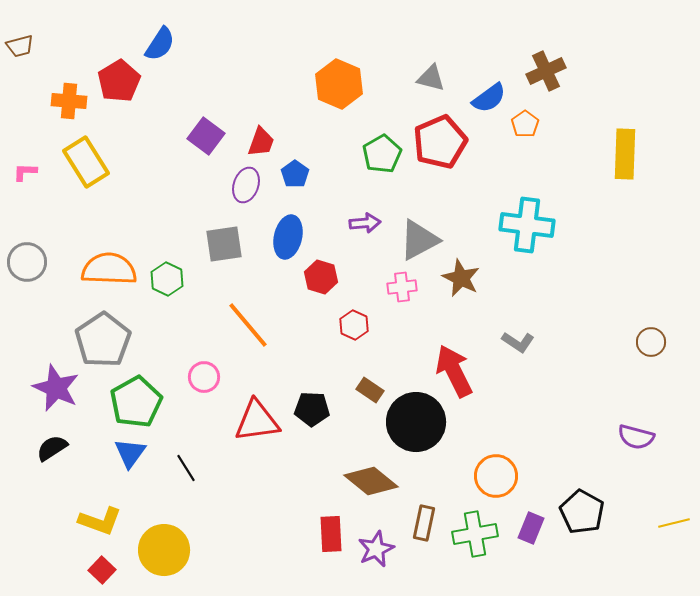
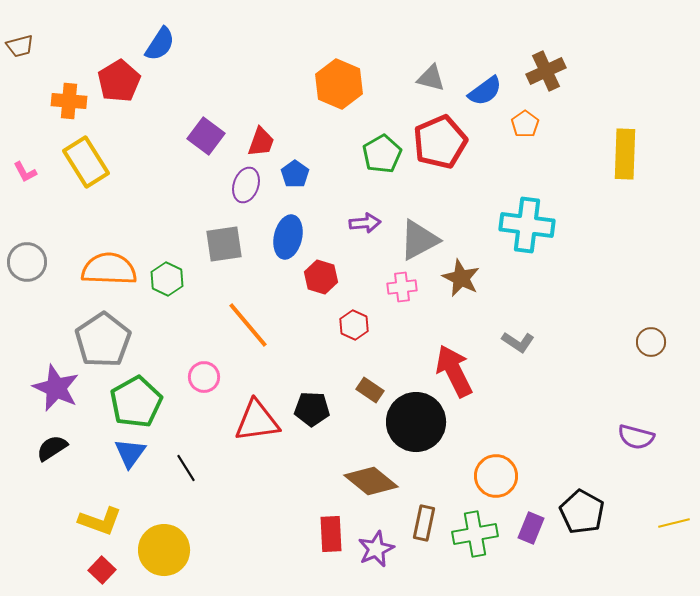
blue semicircle at (489, 98): moved 4 px left, 7 px up
pink L-shape at (25, 172): rotated 120 degrees counterclockwise
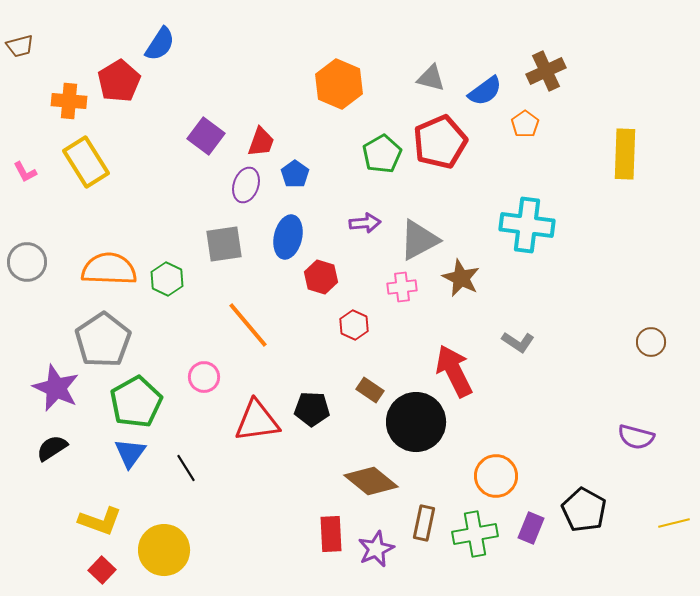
black pentagon at (582, 512): moved 2 px right, 2 px up
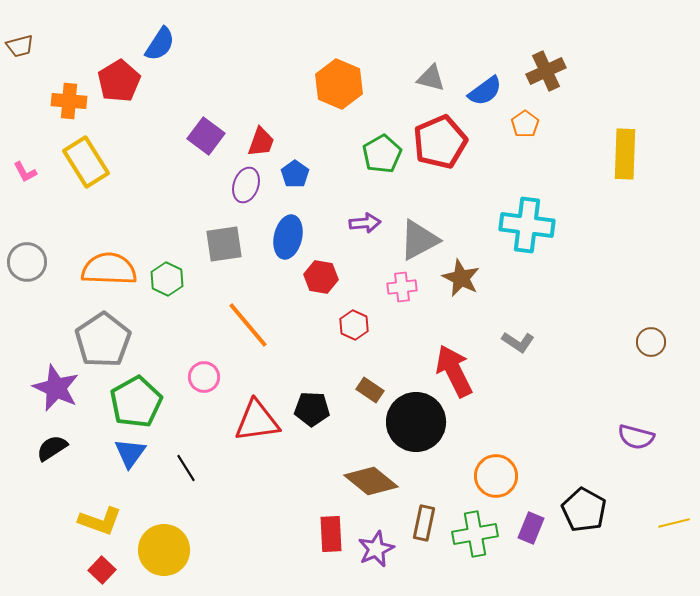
red hexagon at (321, 277): rotated 8 degrees counterclockwise
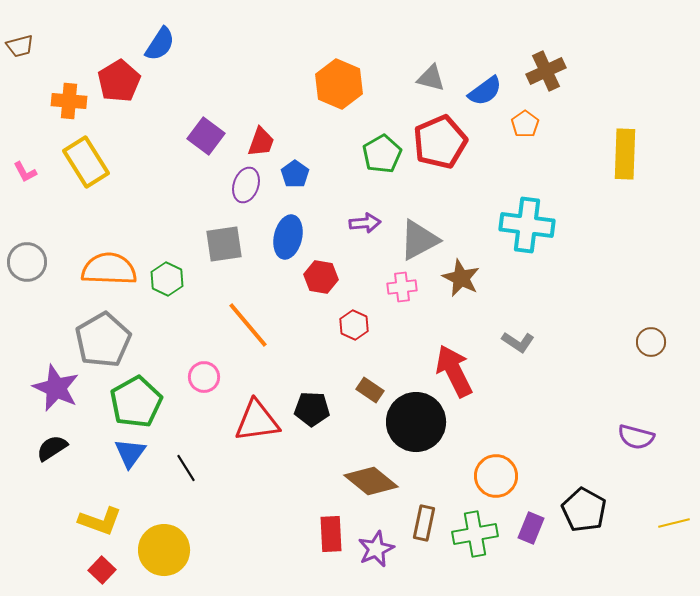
gray pentagon at (103, 340): rotated 4 degrees clockwise
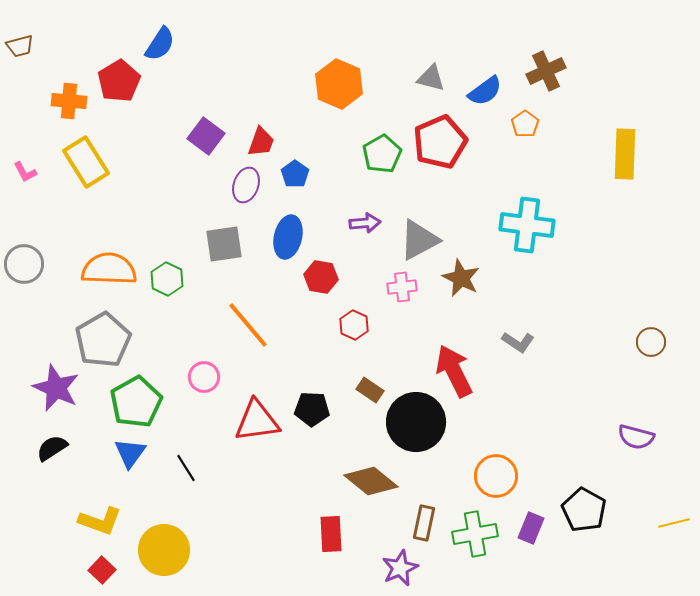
gray circle at (27, 262): moved 3 px left, 2 px down
purple star at (376, 549): moved 24 px right, 19 px down
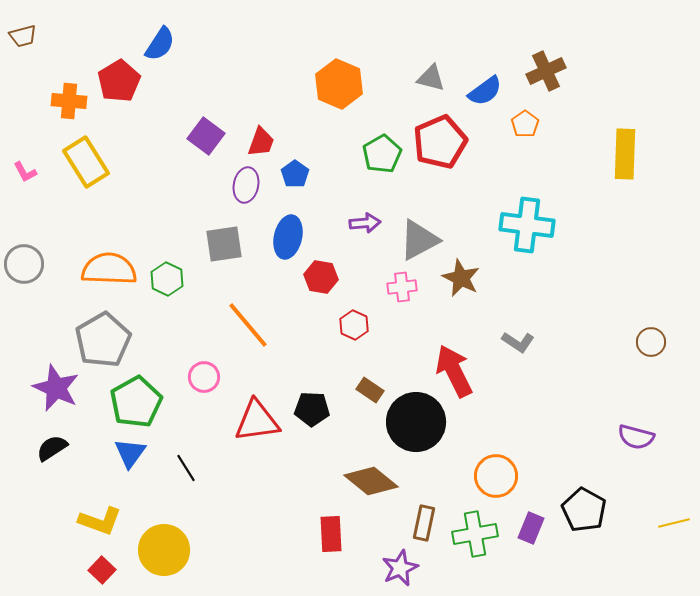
brown trapezoid at (20, 46): moved 3 px right, 10 px up
purple ellipse at (246, 185): rotated 8 degrees counterclockwise
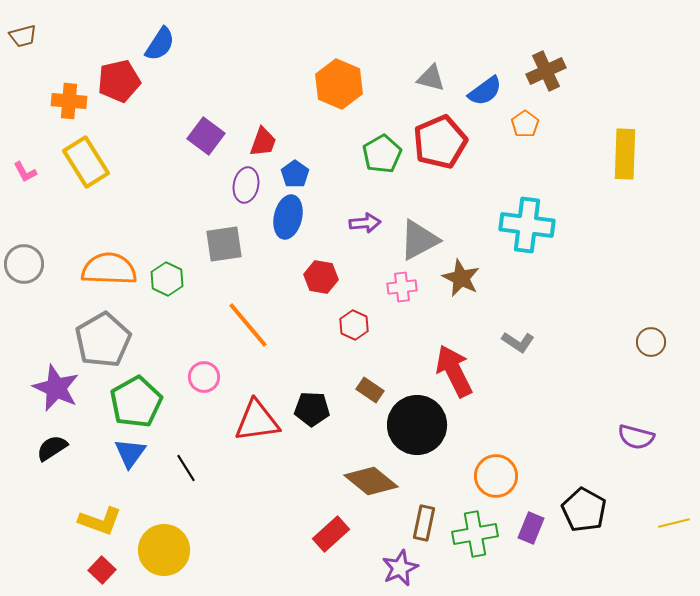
red pentagon at (119, 81): rotated 18 degrees clockwise
red trapezoid at (261, 142): moved 2 px right
blue ellipse at (288, 237): moved 20 px up
black circle at (416, 422): moved 1 px right, 3 px down
red rectangle at (331, 534): rotated 51 degrees clockwise
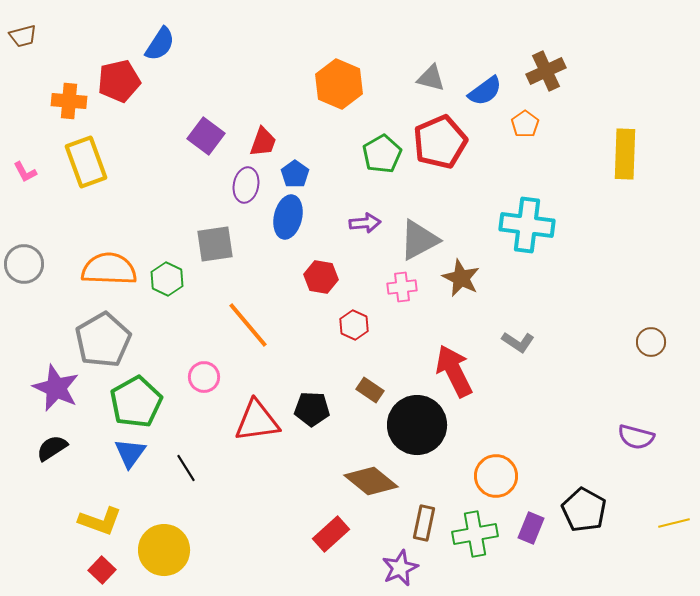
yellow rectangle at (86, 162): rotated 12 degrees clockwise
gray square at (224, 244): moved 9 px left
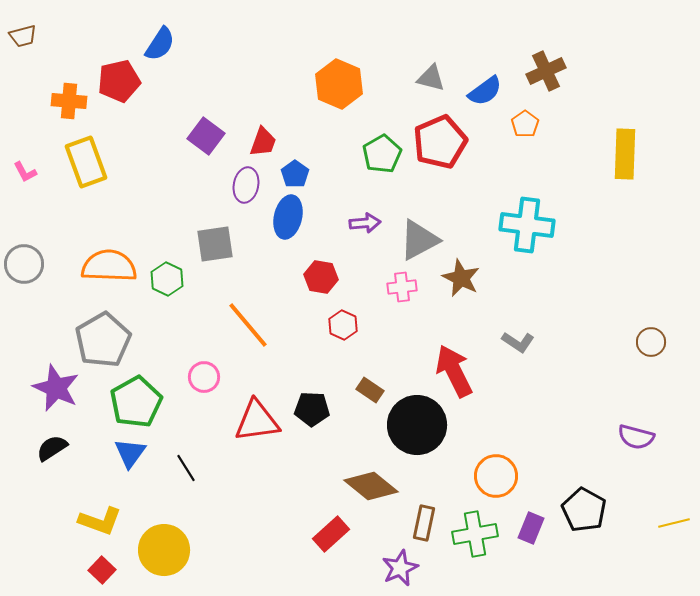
orange semicircle at (109, 269): moved 3 px up
red hexagon at (354, 325): moved 11 px left
brown diamond at (371, 481): moved 5 px down
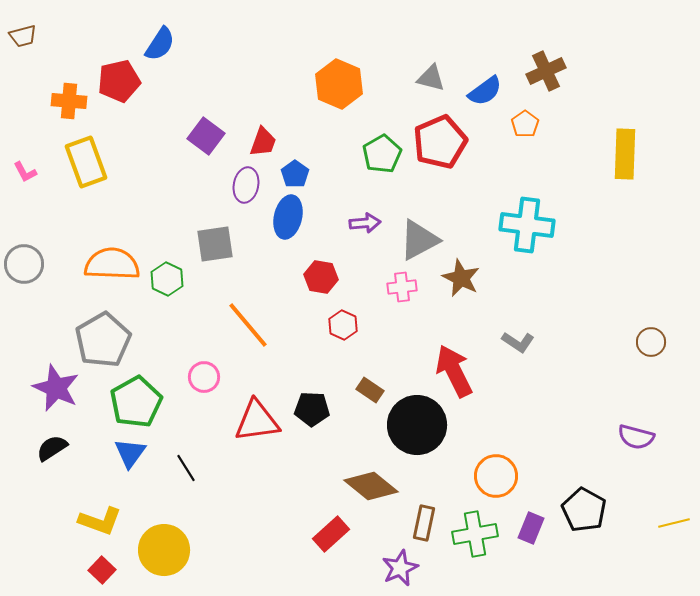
orange semicircle at (109, 266): moved 3 px right, 2 px up
